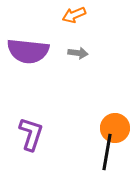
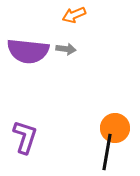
gray arrow: moved 12 px left, 4 px up
purple L-shape: moved 6 px left, 3 px down
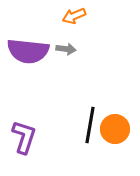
orange arrow: moved 1 px down
orange circle: moved 1 px down
purple L-shape: moved 1 px left
black line: moved 17 px left, 27 px up
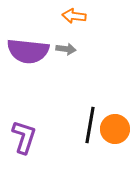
orange arrow: rotated 30 degrees clockwise
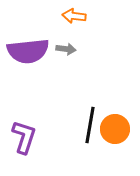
purple semicircle: rotated 12 degrees counterclockwise
